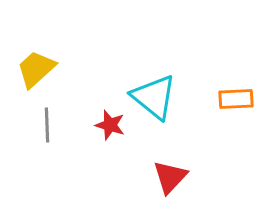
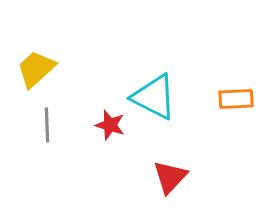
cyan triangle: rotated 12 degrees counterclockwise
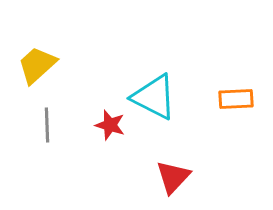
yellow trapezoid: moved 1 px right, 4 px up
red triangle: moved 3 px right
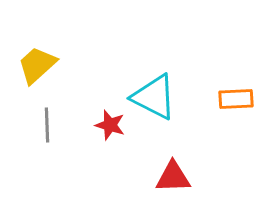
red triangle: rotated 45 degrees clockwise
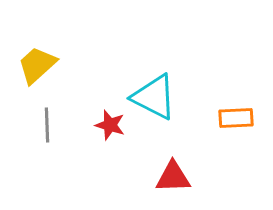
orange rectangle: moved 19 px down
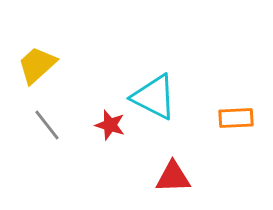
gray line: rotated 36 degrees counterclockwise
